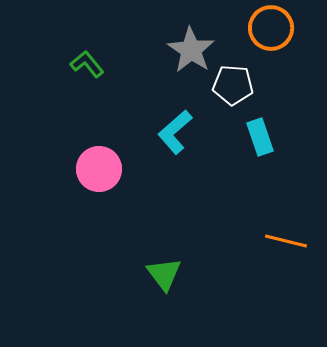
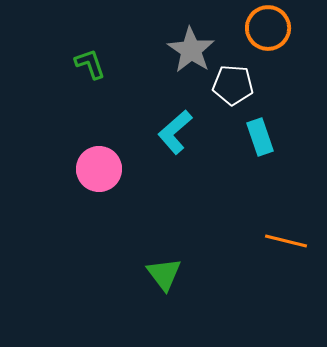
orange circle: moved 3 px left
green L-shape: moved 3 px right; rotated 20 degrees clockwise
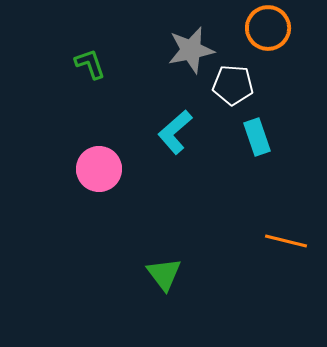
gray star: rotated 27 degrees clockwise
cyan rectangle: moved 3 px left
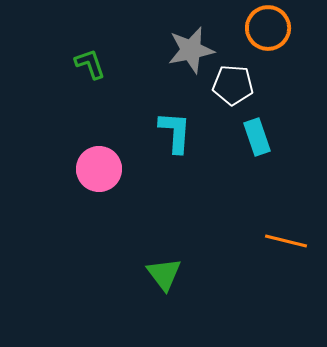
cyan L-shape: rotated 135 degrees clockwise
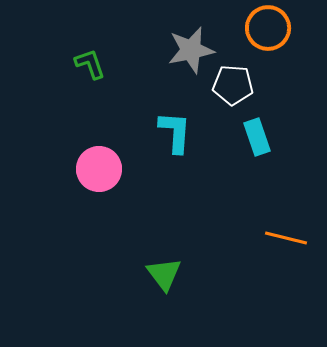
orange line: moved 3 px up
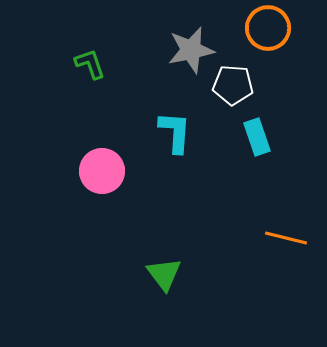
pink circle: moved 3 px right, 2 px down
